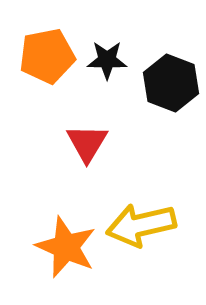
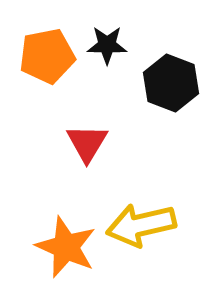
black star: moved 15 px up
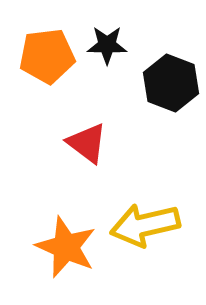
orange pentagon: rotated 4 degrees clockwise
red triangle: rotated 24 degrees counterclockwise
yellow arrow: moved 4 px right
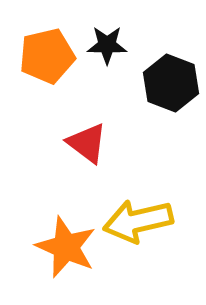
orange pentagon: rotated 6 degrees counterclockwise
yellow arrow: moved 7 px left, 4 px up
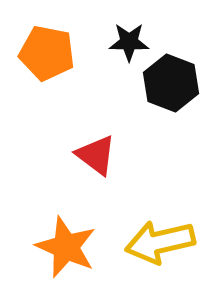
black star: moved 22 px right, 3 px up
orange pentagon: moved 3 px up; rotated 24 degrees clockwise
red triangle: moved 9 px right, 12 px down
yellow arrow: moved 22 px right, 21 px down
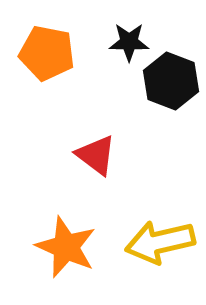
black hexagon: moved 2 px up
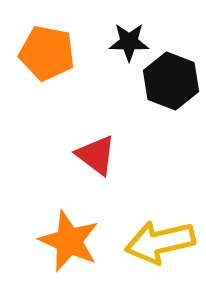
orange star: moved 3 px right, 6 px up
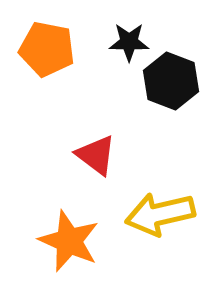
orange pentagon: moved 4 px up
yellow arrow: moved 28 px up
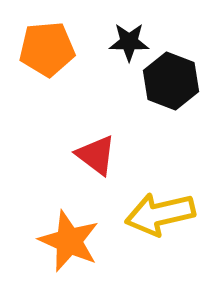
orange pentagon: rotated 16 degrees counterclockwise
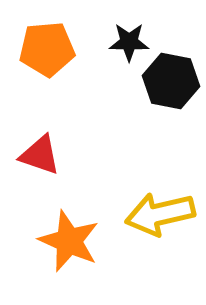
black hexagon: rotated 10 degrees counterclockwise
red triangle: moved 56 px left; rotated 18 degrees counterclockwise
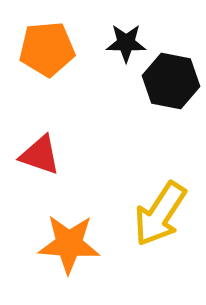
black star: moved 3 px left, 1 px down
yellow arrow: rotated 44 degrees counterclockwise
orange star: moved 3 px down; rotated 20 degrees counterclockwise
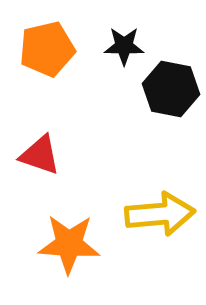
black star: moved 2 px left, 3 px down
orange pentagon: rotated 8 degrees counterclockwise
black hexagon: moved 8 px down
yellow arrow: rotated 128 degrees counterclockwise
